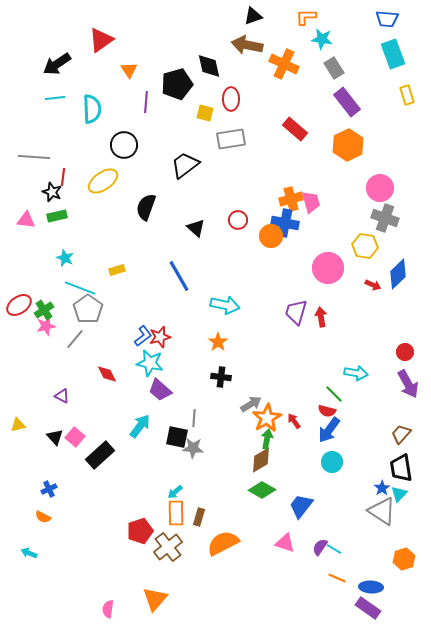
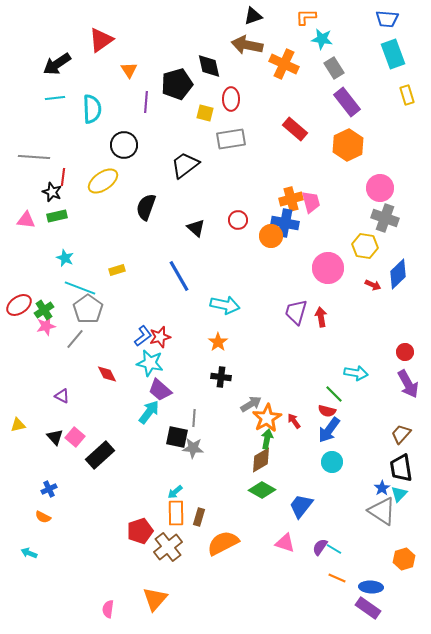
cyan arrow at (140, 426): moved 9 px right, 14 px up
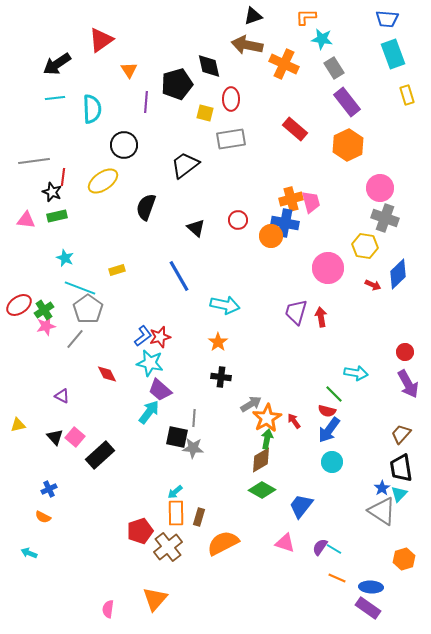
gray line at (34, 157): moved 4 px down; rotated 12 degrees counterclockwise
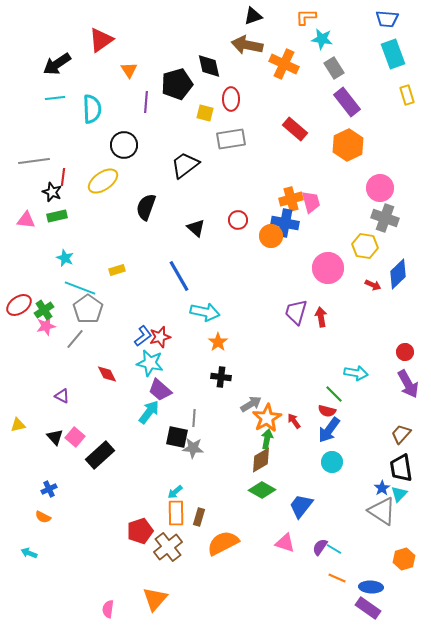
cyan arrow at (225, 305): moved 20 px left, 7 px down
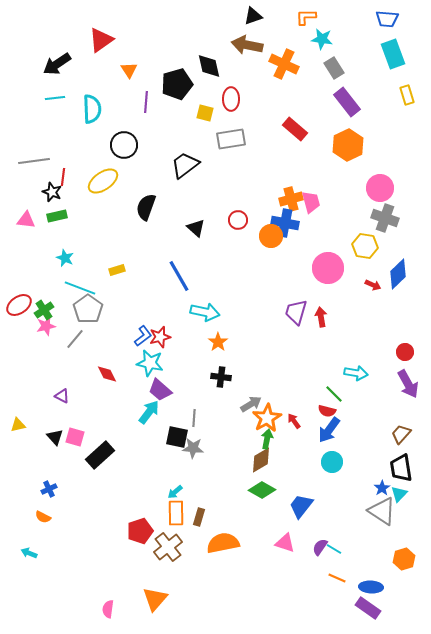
pink square at (75, 437): rotated 24 degrees counterclockwise
orange semicircle at (223, 543): rotated 16 degrees clockwise
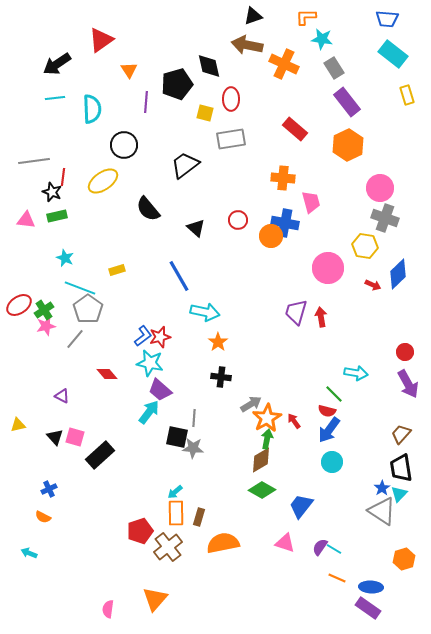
cyan rectangle at (393, 54): rotated 32 degrees counterclockwise
orange cross at (291, 199): moved 8 px left, 21 px up; rotated 20 degrees clockwise
black semicircle at (146, 207): moved 2 px right, 2 px down; rotated 60 degrees counterclockwise
red diamond at (107, 374): rotated 15 degrees counterclockwise
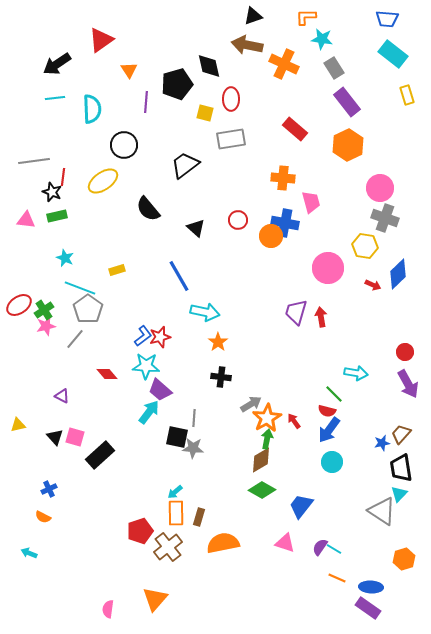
cyan star at (150, 363): moved 4 px left, 3 px down; rotated 8 degrees counterclockwise
blue star at (382, 488): moved 45 px up; rotated 21 degrees clockwise
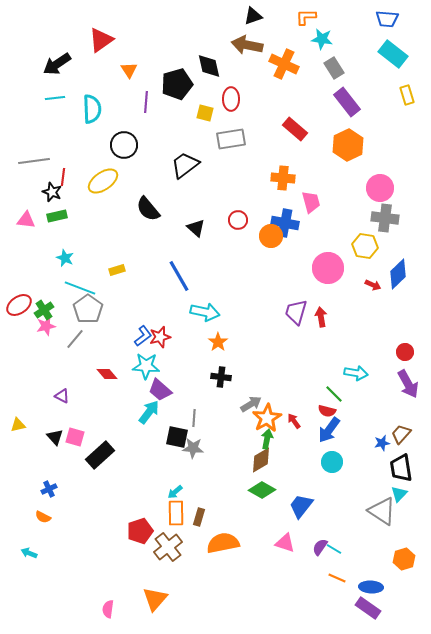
gray cross at (385, 218): rotated 12 degrees counterclockwise
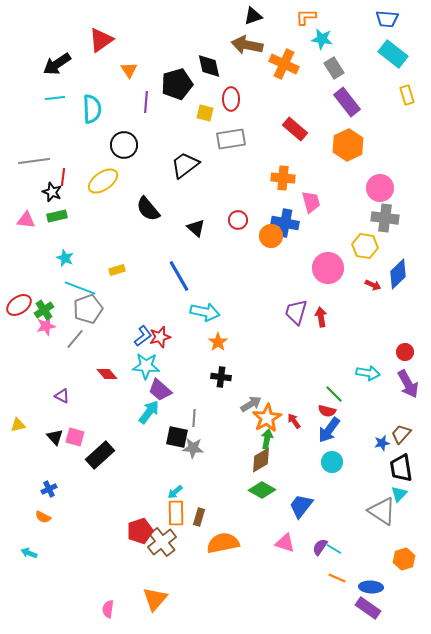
gray pentagon at (88, 309): rotated 16 degrees clockwise
cyan arrow at (356, 373): moved 12 px right
brown cross at (168, 547): moved 6 px left, 5 px up
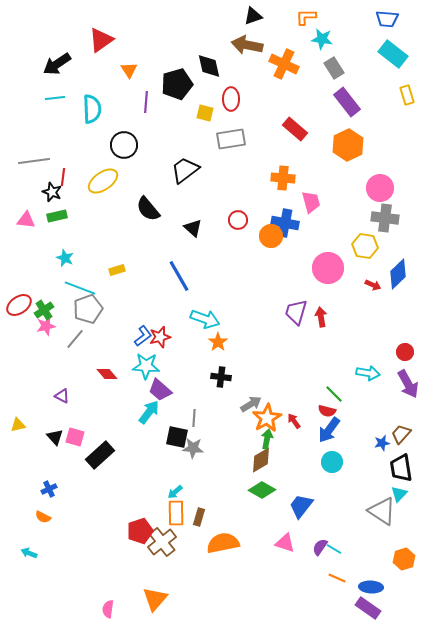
black trapezoid at (185, 165): moved 5 px down
black triangle at (196, 228): moved 3 px left
cyan arrow at (205, 312): moved 7 px down; rotated 8 degrees clockwise
